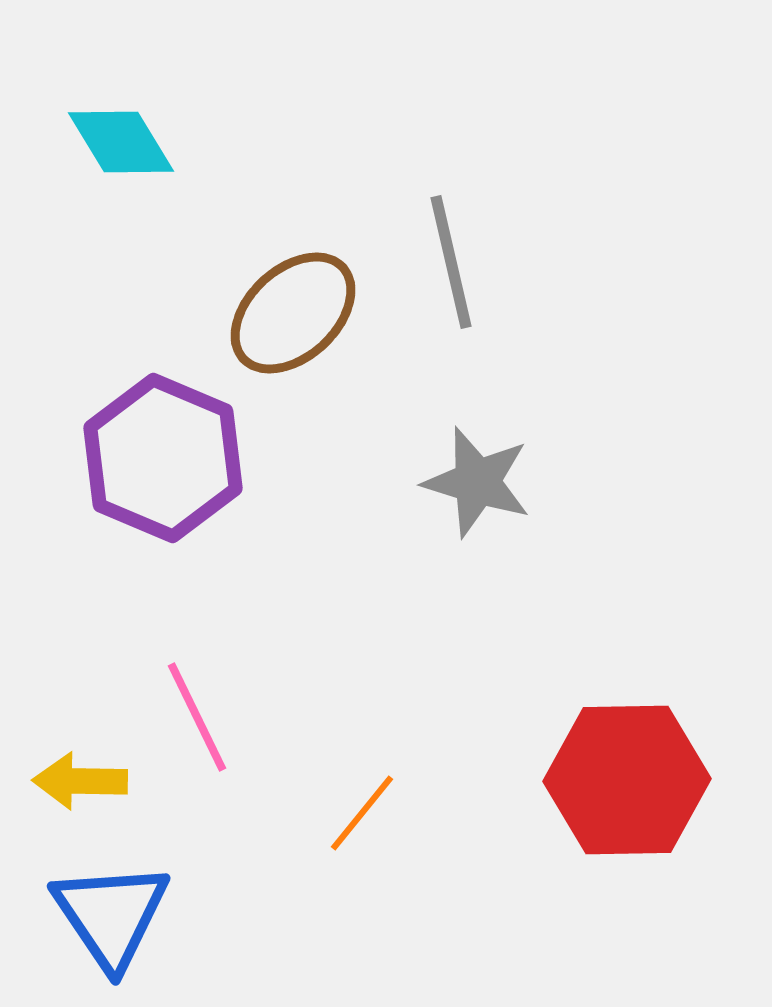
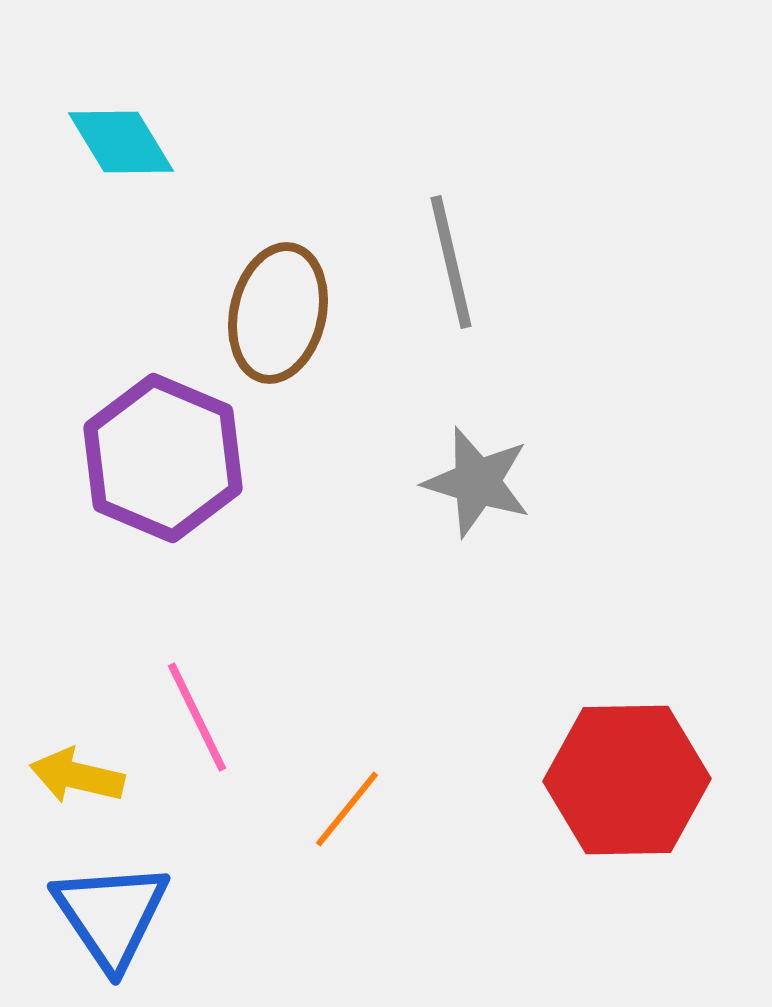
brown ellipse: moved 15 px left; rotated 34 degrees counterclockwise
yellow arrow: moved 3 px left, 5 px up; rotated 12 degrees clockwise
orange line: moved 15 px left, 4 px up
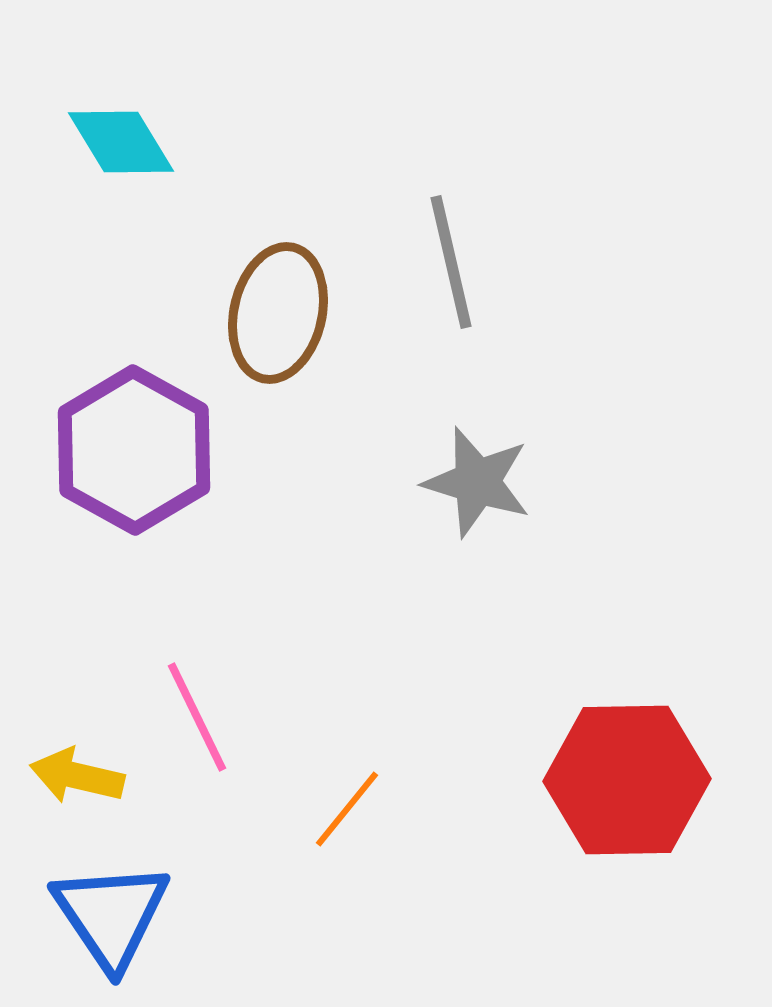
purple hexagon: moved 29 px left, 8 px up; rotated 6 degrees clockwise
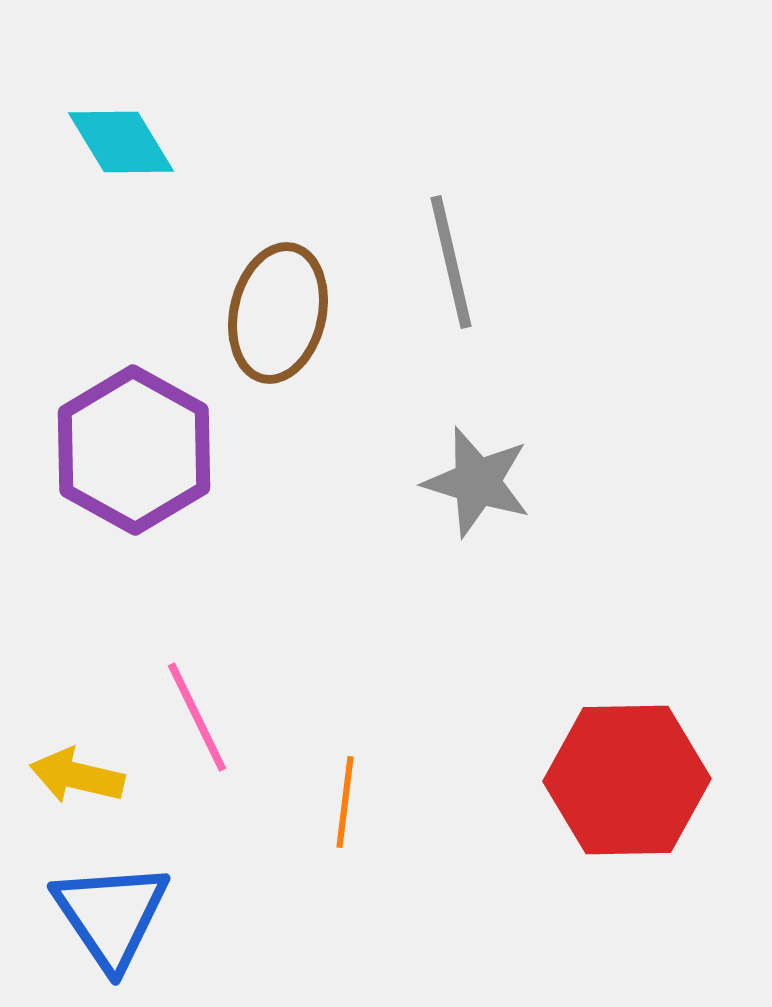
orange line: moved 2 px left, 7 px up; rotated 32 degrees counterclockwise
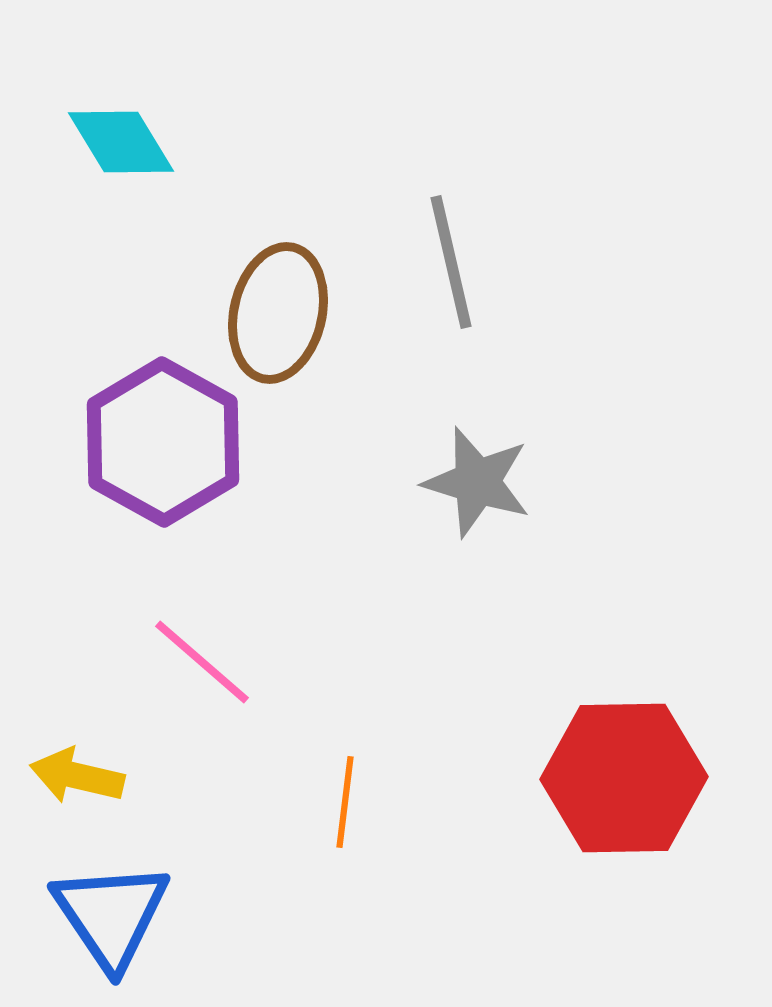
purple hexagon: moved 29 px right, 8 px up
pink line: moved 5 px right, 55 px up; rotated 23 degrees counterclockwise
red hexagon: moved 3 px left, 2 px up
